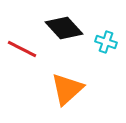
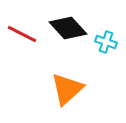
black diamond: moved 4 px right
red line: moved 15 px up
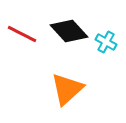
black diamond: moved 1 px right, 3 px down
cyan cross: rotated 10 degrees clockwise
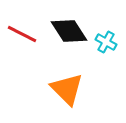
black diamond: rotated 9 degrees clockwise
orange triangle: rotated 33 degrees counterclockwise
